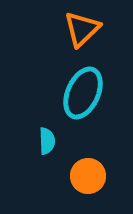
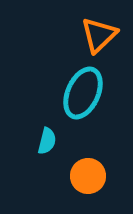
orange triangle: moved 17 px right, 6 px down
cyan semicircle: rotated 16 degrees clockwise
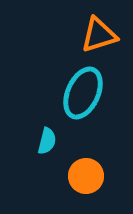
orange triangle: rotated 27 degrees clockwise
orange circle: moved 2 px left
